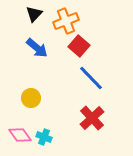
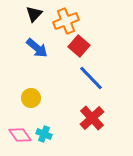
cyan cross: moved 3 px up
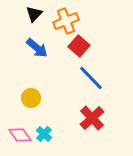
cyan cross: rotated 21 degrees clockwise
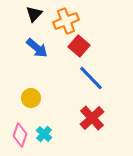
pink diamond: rotated 55 degrees clockwise
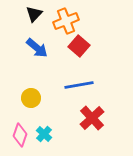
blue line: moved 12 px left, 7 px down; rotated 56 degrees counterclockwise
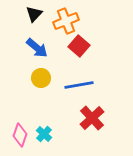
yellow circle: moved 10 px right, 20 px up
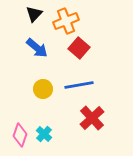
red square: moved 2 px down
yellow circle: moved 2 px right, 11 px down
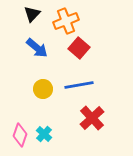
black triangle: moved 2 px left
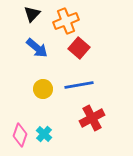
red cross: rotated 15 degrees clockwise
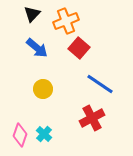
blue line: moved 21 px right, 1 px up; rotated 44 degrees clockwise
